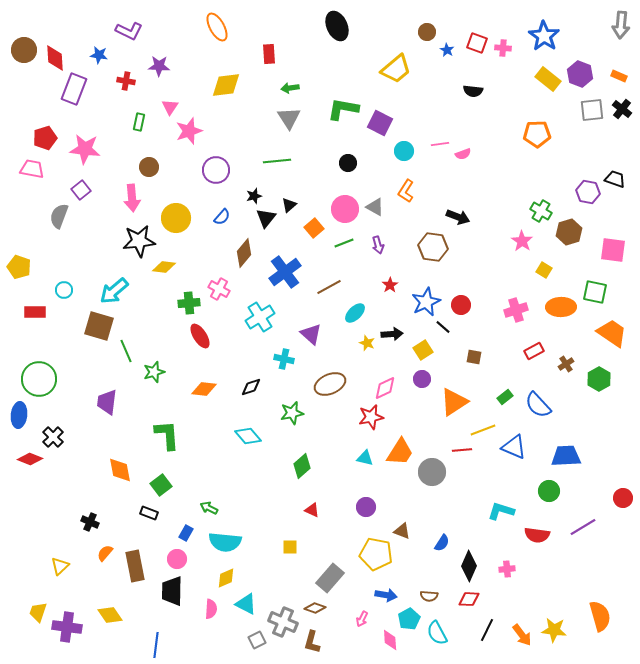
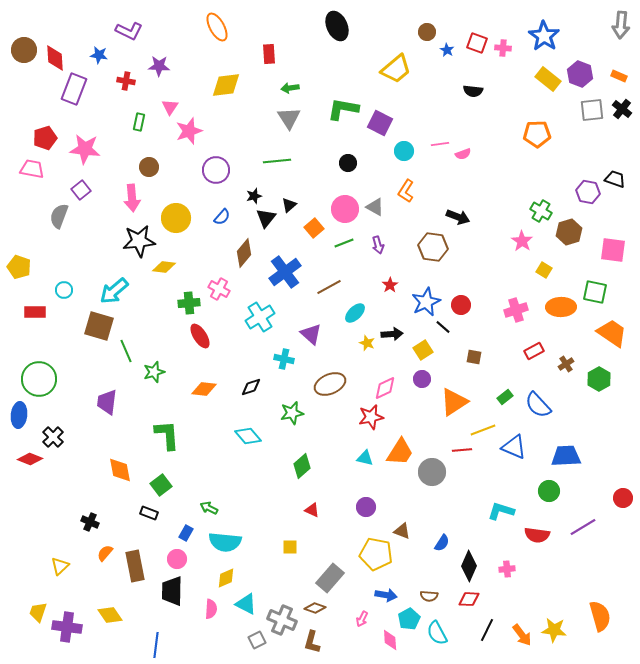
gray cross at (283, 622): moved 1 px left, 2 px up
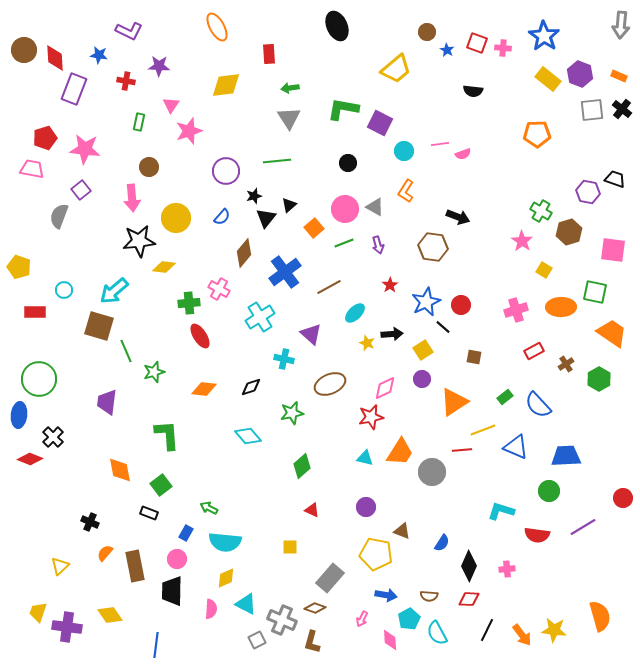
pink triangle at (170, 107): moved 1 px right, 2 px up
purple circle at (216, 170): moved 10 px right, 1 px down
blue triangle at (514, 447): moved 2 px right
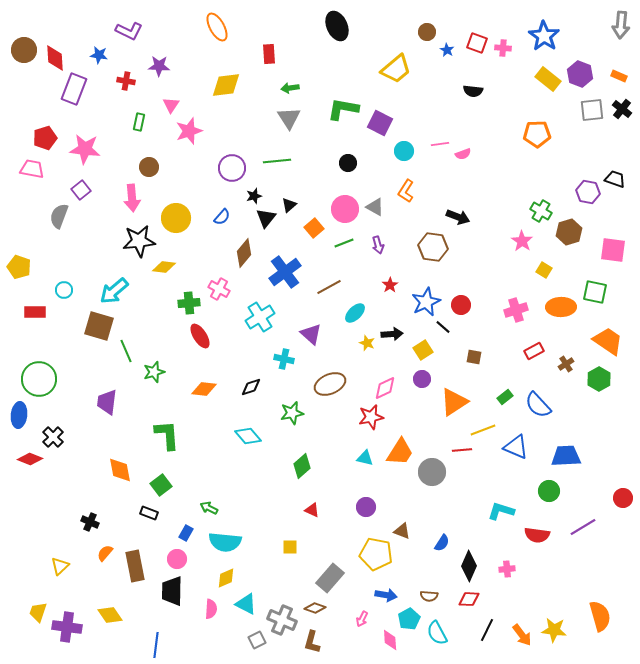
purple circle at (226, 171): moved 6 px right, 3 px up
orange trapezoid at (612, 333): moved 4 px left, 8 px down
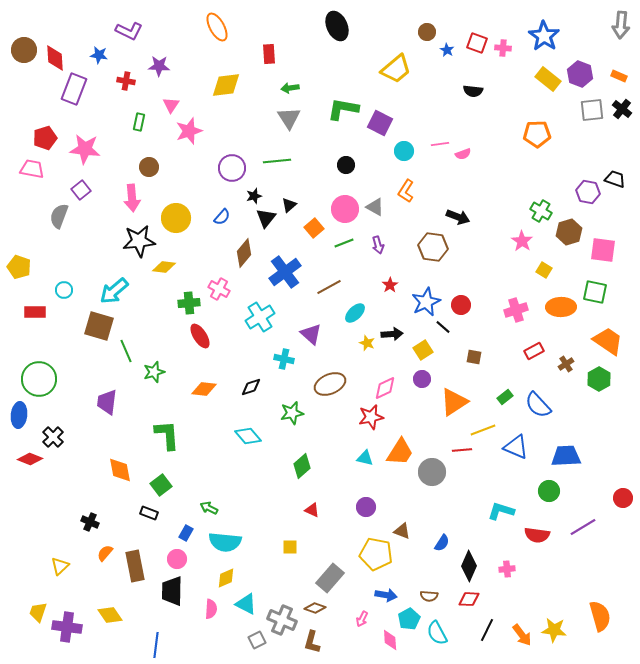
black circle at (348, 163): moved 2 px left, 2 px down
pink square at (613, 250): moved 10 px left
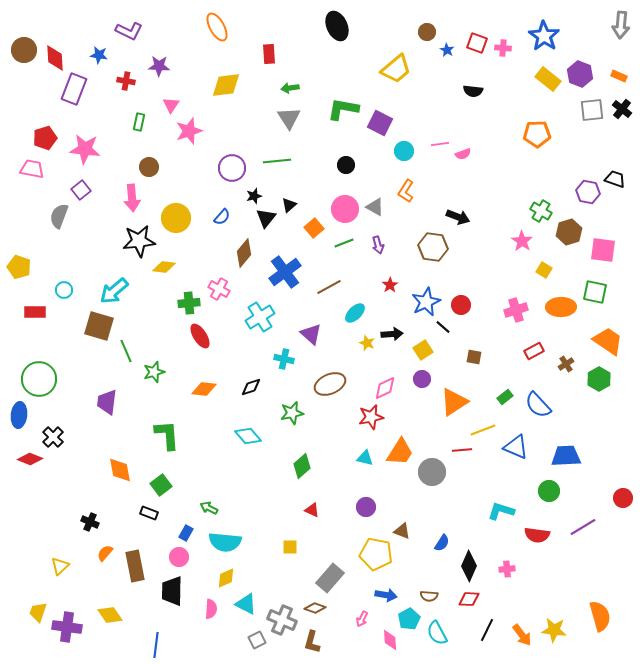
pink circle at (177, 559): moved 2 px right, 2 px up
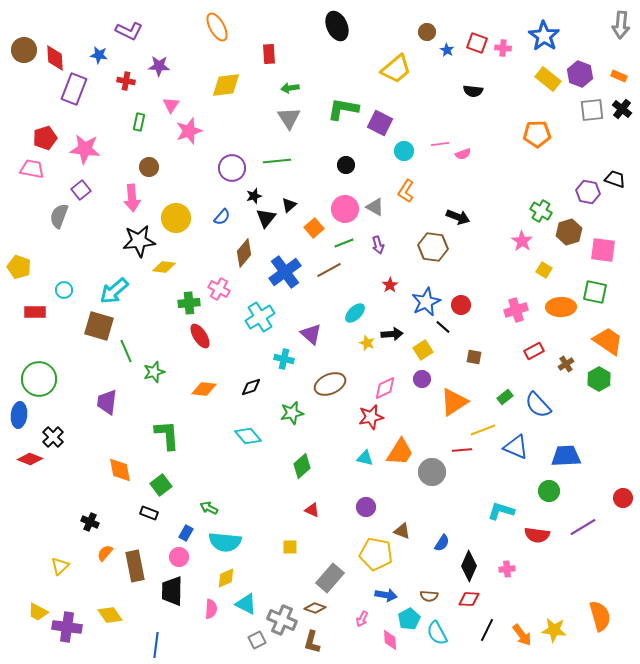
brown line at (329, 287): moved 17 px up
yellow trapezoid at (38, 612): rotated 80 degrees counterclockwise
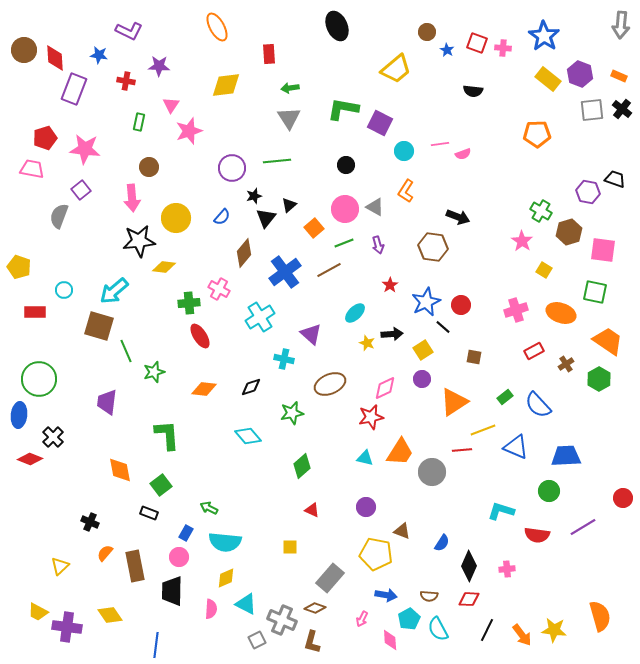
orange ellipse at (561, 307): moved 6 px down; rotated 20 degrees clockwise
cyan semicircle at (437, 633): moved 1 px right, 4 px up
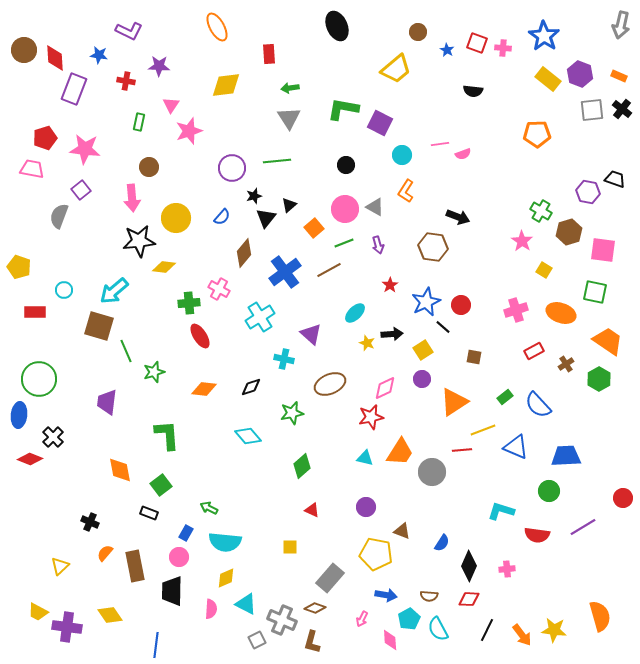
gray arrow at (621, 25): rotated 8 degrees clockwise
brown circle at (427, 32): moved 9 px left
cyan circle at (404, 151): moved 2 px left, 4 px down
